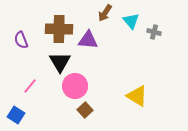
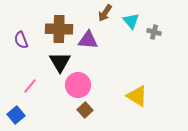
pink circle: moved 3 px right, 1 px up
blue square: rotated 18 degrees clockwise
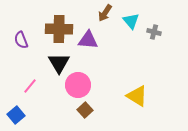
black triangle: moved 1 px left, 1 px down
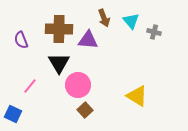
brown arrow: moved 1 px left, 5 px down; rotated 54 degrees counterclockwise
blue square: moved 3 px left, 1 px up; rotated 24 degrees counterclockwise
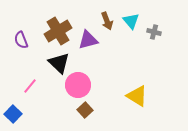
brown arrow: moved 3 px right, 3 px down
brown cross: moved 1 px left, 2 px down; rotated 32 degrees counterclockwise
purple triangle: rotated 20 degrees counterclockwise
black triangle: rotated 15 degrees counterclockwise
blue square: rotated 18 degrees clockwise
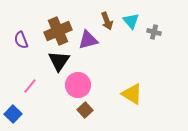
brown cross: rotated 8 degrees clockwise
black triangle: moved 2 px up; rotated 20 degrees clockwise
yellow triangle: moved 5 px left, 2 px up
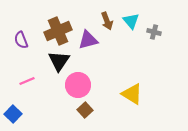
pink line: moved 3 px left, 5 px up; rotated 28 degrees clockwise
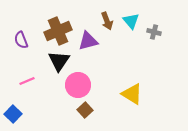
purple triangle: moved 1 px down
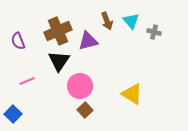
purple semicircle: moved 3 px left, 1 px down
pink circle: moved 2 px right, 1 px down
